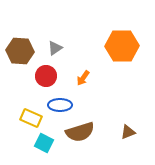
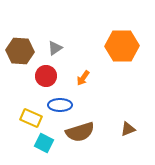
brown triangle: moved 3 px up
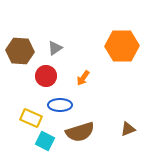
cyan square: moved 1 px right, 2 px up
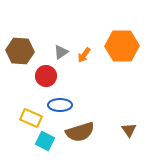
gray triangle: moved 6 px right, 4 px down
orange arrow: moved 1 px right, 23 px up
brown triangle: moved 1 px right, 1 px down; rotated 42 degrees counterclockwise
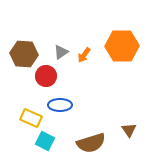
brown hexagon: moved 4 px right, 3 px down
brown semicircle: moved 11 px right, 11 px down
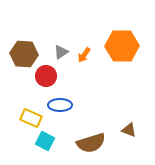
brown triangle: rotated 35 degrees counterclockwise
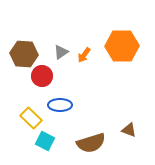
red circle: moved 4 px left
yellow rectangle: rotated 20 degrees clockwise
